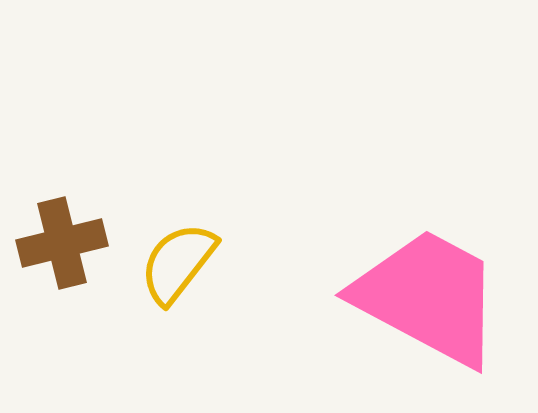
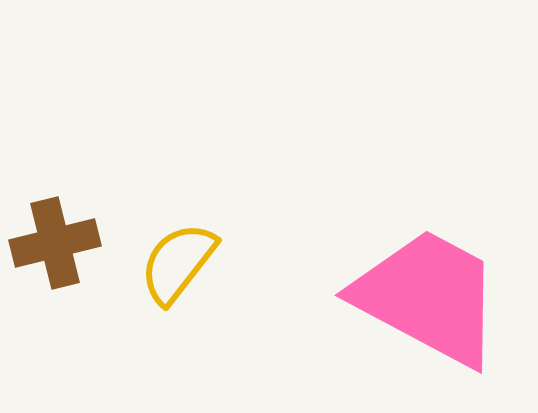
brown cross: moved 7 px left
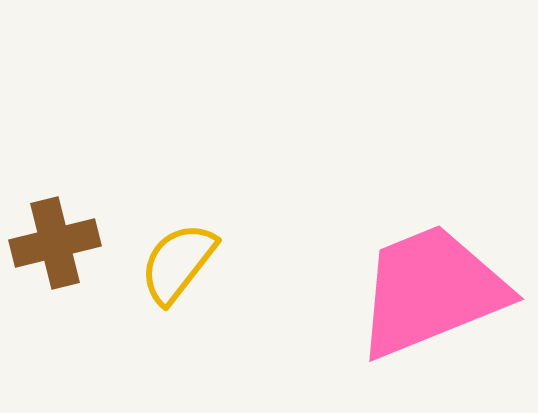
pink trapezoid: moved 3 px right, 6 px up; rotated 50 degrees counterclockwise
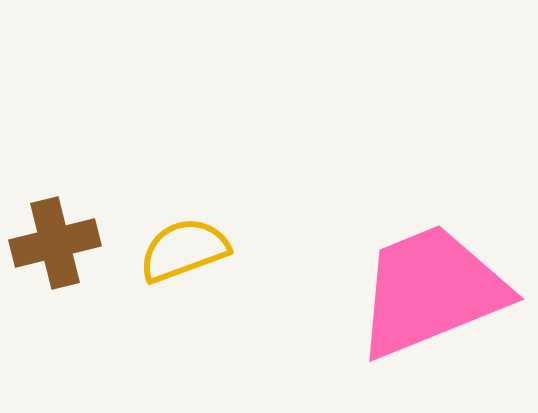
yellow semicircle: moved 6 px right, 13 px up; rotated 32 degrees clockwise
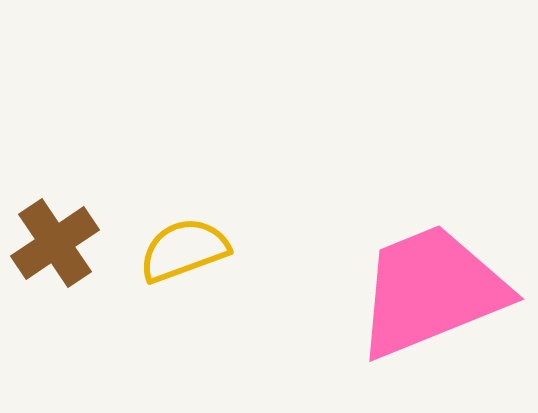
brown cross: rotated 20 degrees counterclockwise
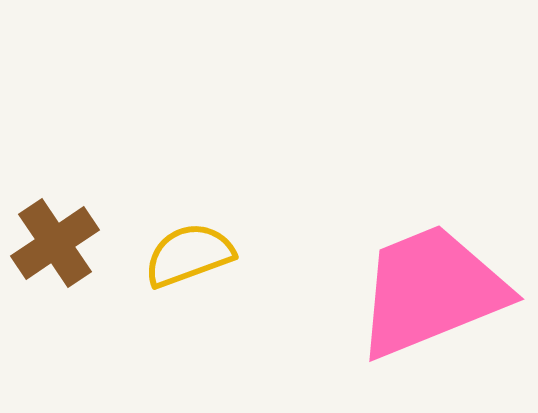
yellow semicircle: moved 5 px right, 5 px down
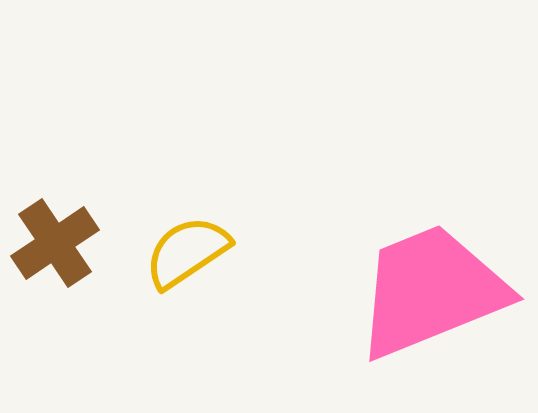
yellow semicircle: moved 2 px left, 3 px up; rotated 14 degrees counterclockwise
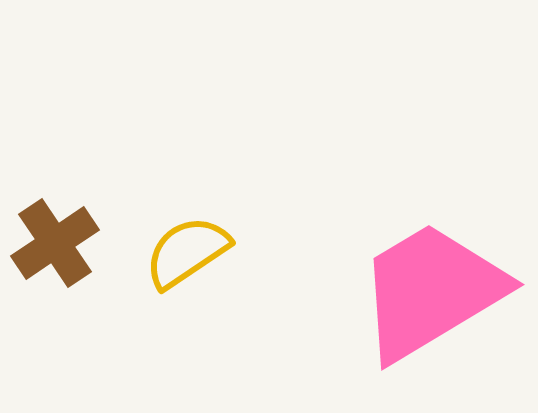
pink trapezoid: rotated 9 degrees counterclockwise
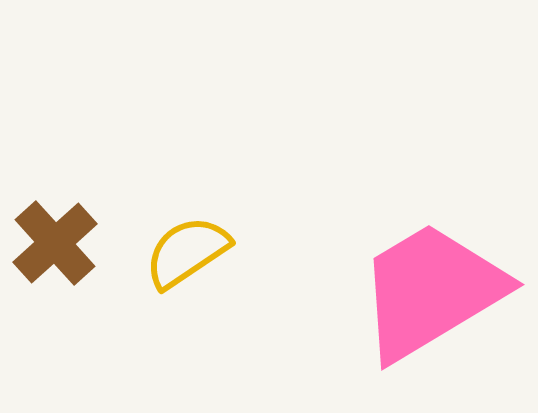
brown cross: rotated 8 degrees counterclockwise
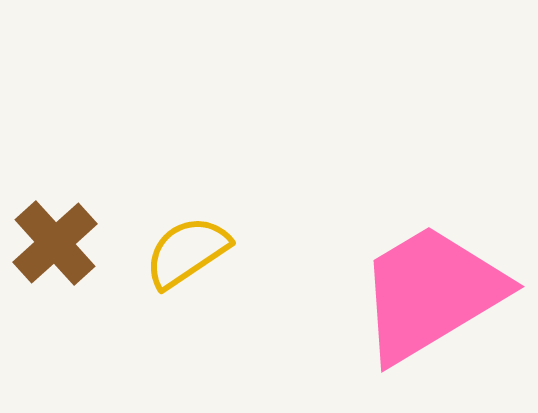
pink trapezoid: moved 2 px down
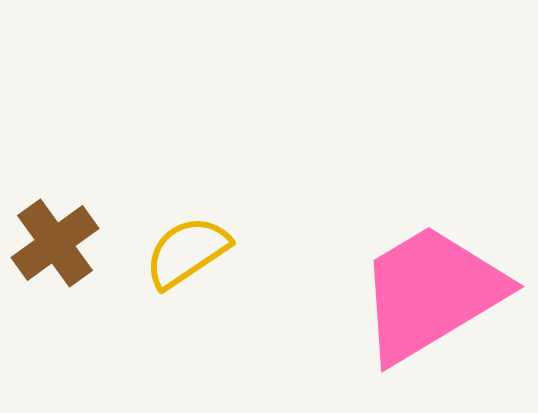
brown cross: rotated 6 degrees clockwise
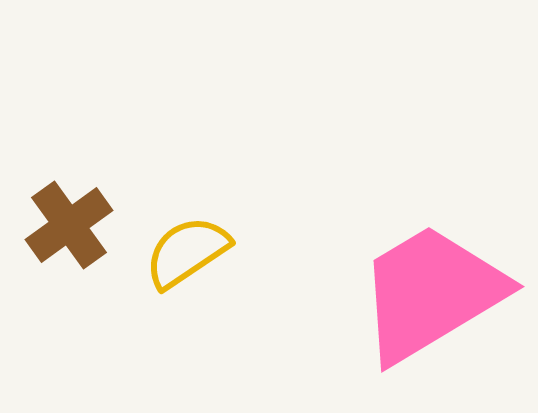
brown cross: moved 14 px right, 18 px up
